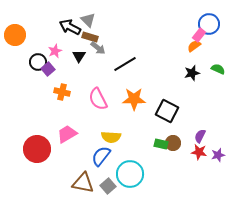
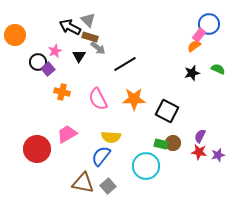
cyan circle: moved 16 px right, 8 px up
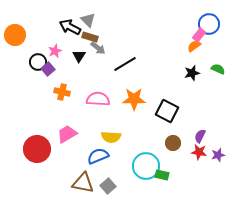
pink semicircle: rotated 120 degrees clockwise
green rectangle: moved 1 px right, 31 px down
blue semicircle: moved 3 px left; rotated 30 degrees clockwise
